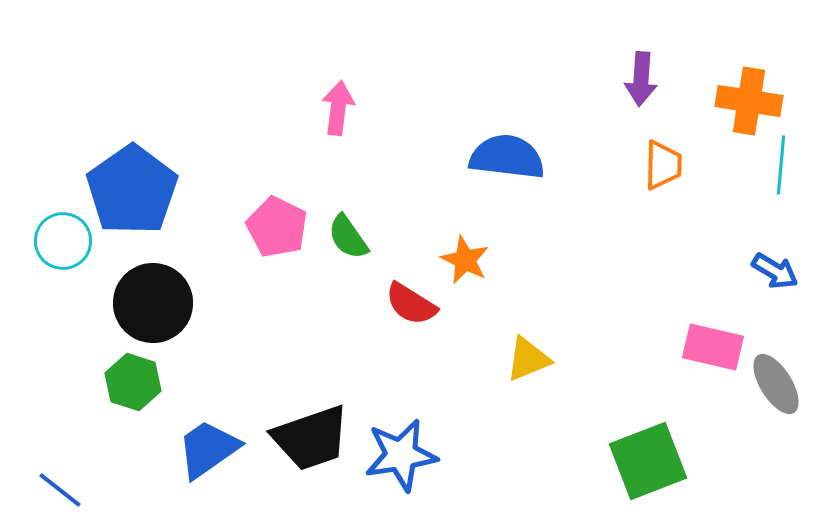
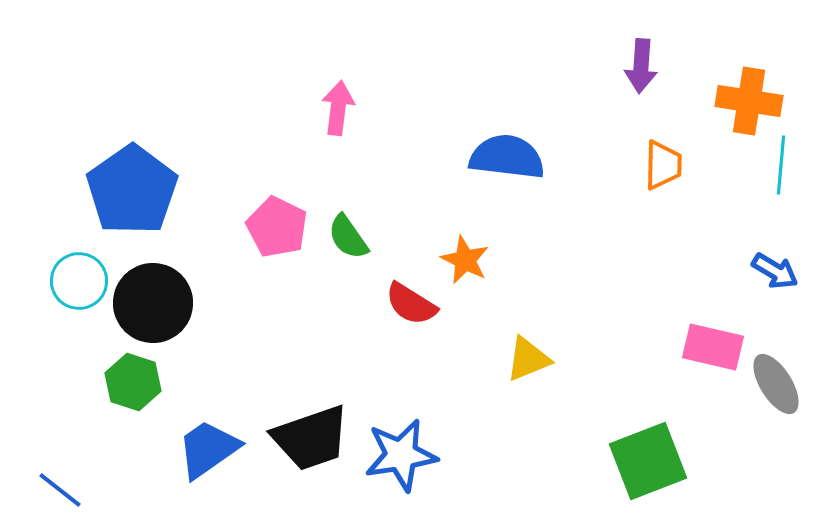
purple arrow: moved 13 px up
cyan circle: moved 16 px right, 40 px down
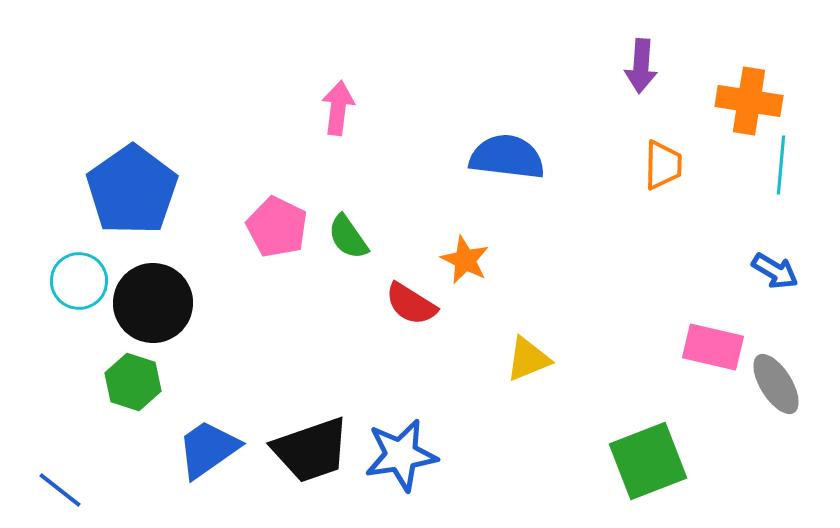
black trapezoid: moved 12 px down
